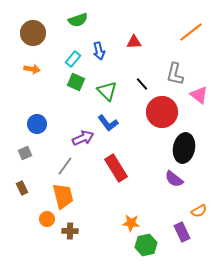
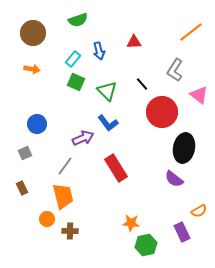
gray L-shape: moved 4 px up; rotated 20 degrees clockwise
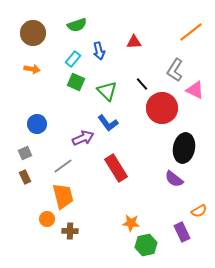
green semicircle: moved 1 px left, 5 px down
pink triangle: moved 4 px left, 5 px up; rotated 12 degrees counterclockwise
red circle: moved 4 px up
gray line: moved 2 px left; rotated 18 degrees clockwise
brown rectangle: moved 3 px right, 11 px up
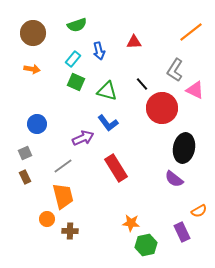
green triangle: rotated 30 degrees counterclockwise
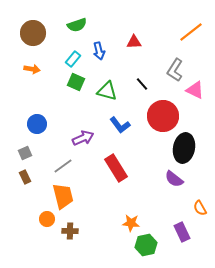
red circle: moved 1 px right, 8 px down
blue L-shape: moved 12 px right, 2 px down
orange semicircle: moved 1 px right, 3 px up; rotated 91 degrees clockwise
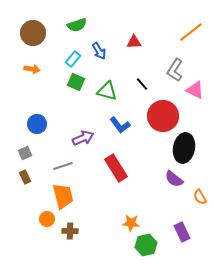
blue arrow: rotated 18 degrees counterclockwise
gray line: rotated 18 degrees clockwise
orange semicircle: moved 11 px up
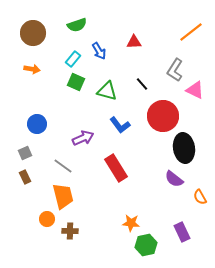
black ellipse: rotated 20 degrees counterclockwise
gray line: rotated 54 degrees clockwise
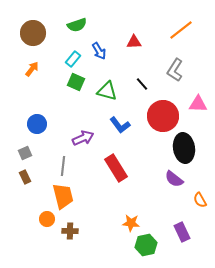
orange line: moved 10 px left, 2 px up
orange arrow: rotated 63 degrees counterclockwise
pink triangle: moved 3 px right, 14 px down; rotated 24 degrees counterclockwise
gray line: rotated 60 degrees clockwise
orange semicircle: moved 3 px down
